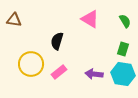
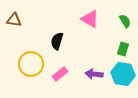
pink rectangle: moved 1 px right, 2 px down
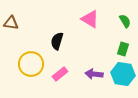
brown triangle: moved 3 px left, 3 px down
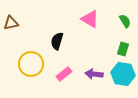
brown triangle: rotated 21 degrees counterclockwise
pink rectangle: moved 4 px right
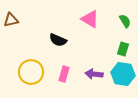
brown triangle: moved 3 px up
black semicircle: moved 1 px right, 1 px up; rotated 84 degrees counterclockwise
yellow circle: moved 8 px down
pink rectangle: rotated 35 degrees counterclockwise
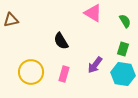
pink triangle: moved 3 px right, 6 px up
black semicircle: moved 3 px right, 1 px down; rotated 36 degrees clockwise
purple arrow: moved 1 px right, 9 px up; rotated 60 degrees counterclockwise
